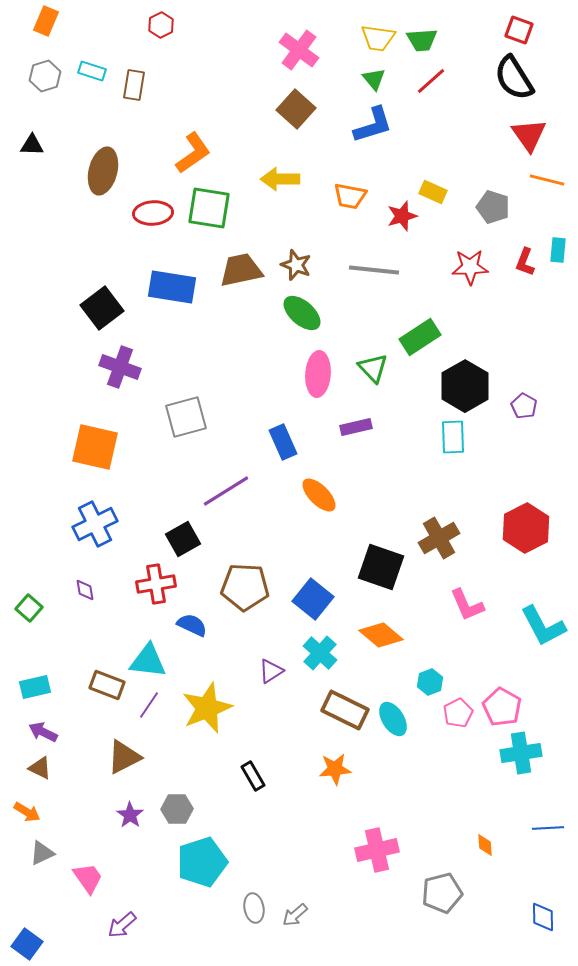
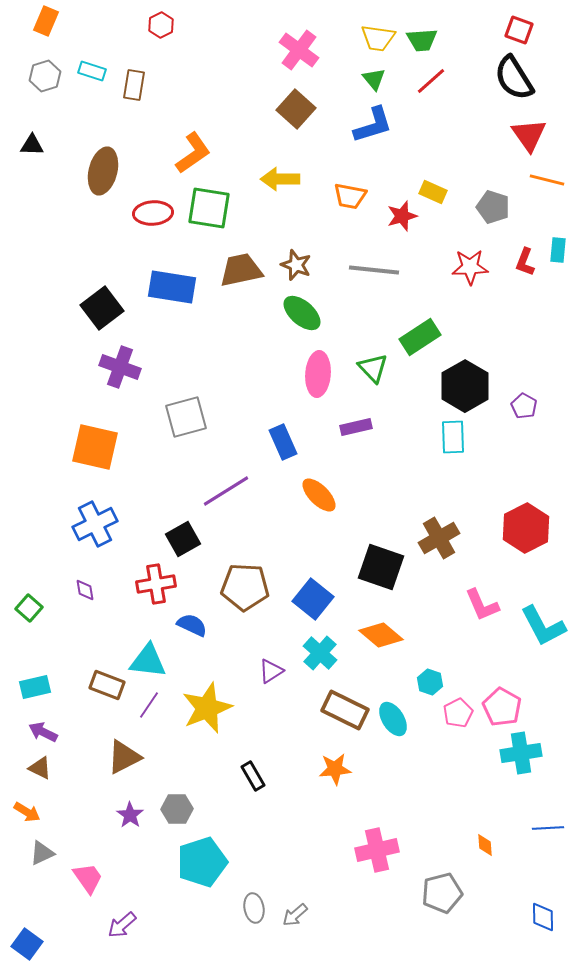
pink L-shape at (467, 605): moved 15 px right
cyan hexagon at (430, 682): rotated 20 degrees counterclockwise
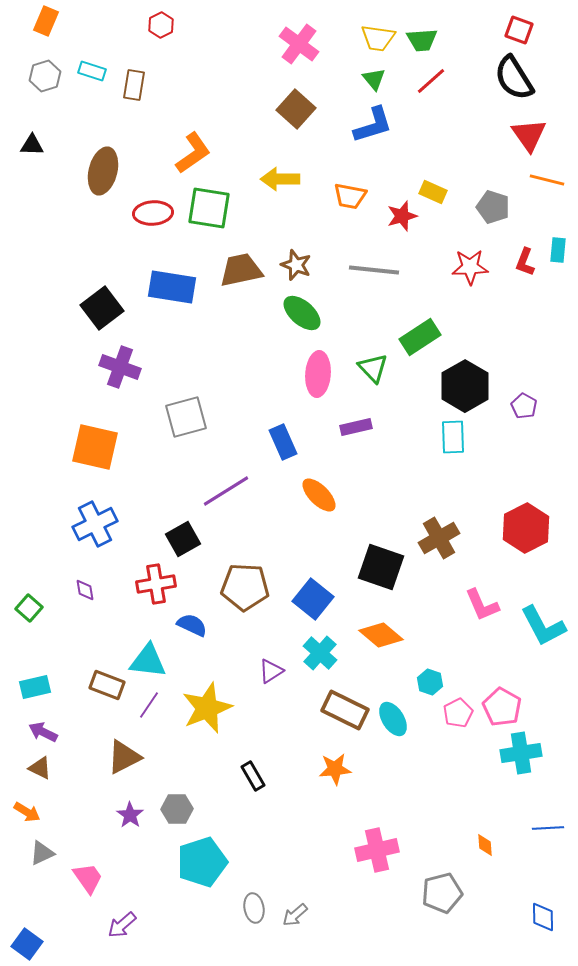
pink cross at (299, 50): moved 6 px up
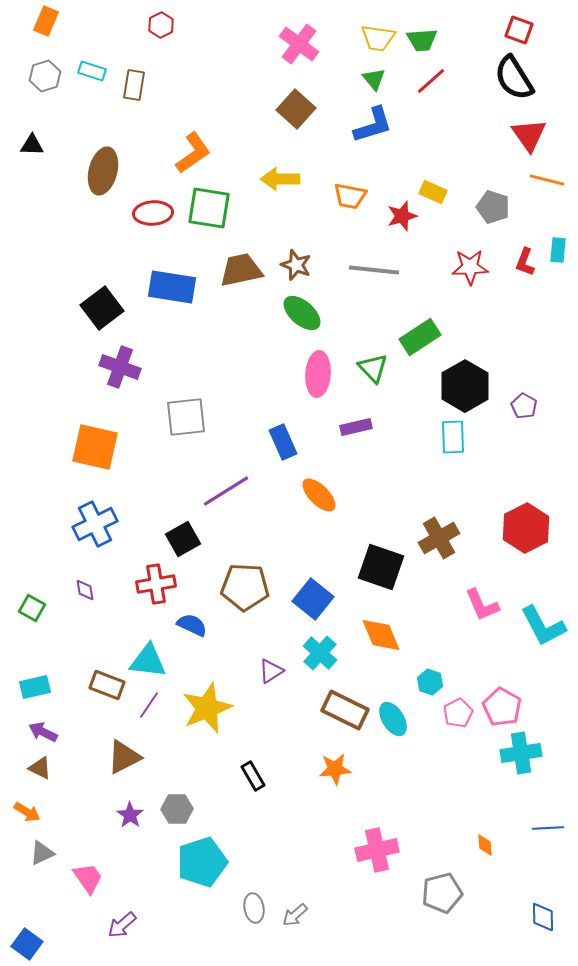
gray square at (186, 417): rotated 9 degrees clockwise
green square at (29, 608): moved 3 px right; rotated 12 degrees counterclockwise
orange diamond at (381, 635): rotated 27 degrees clockwise
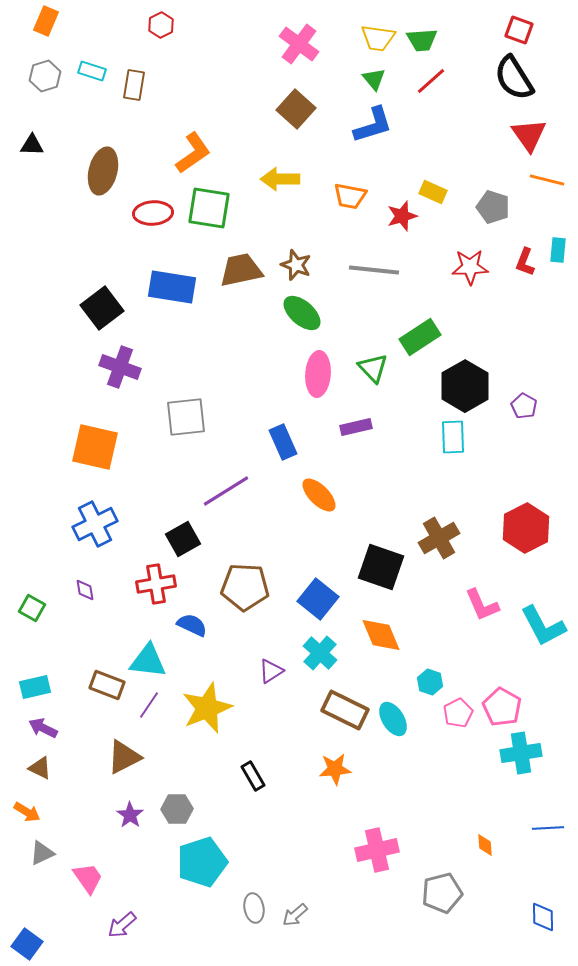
blue square at (313, 599): moved 5 px right
purple arrow at (43, 732): moved 4 px up
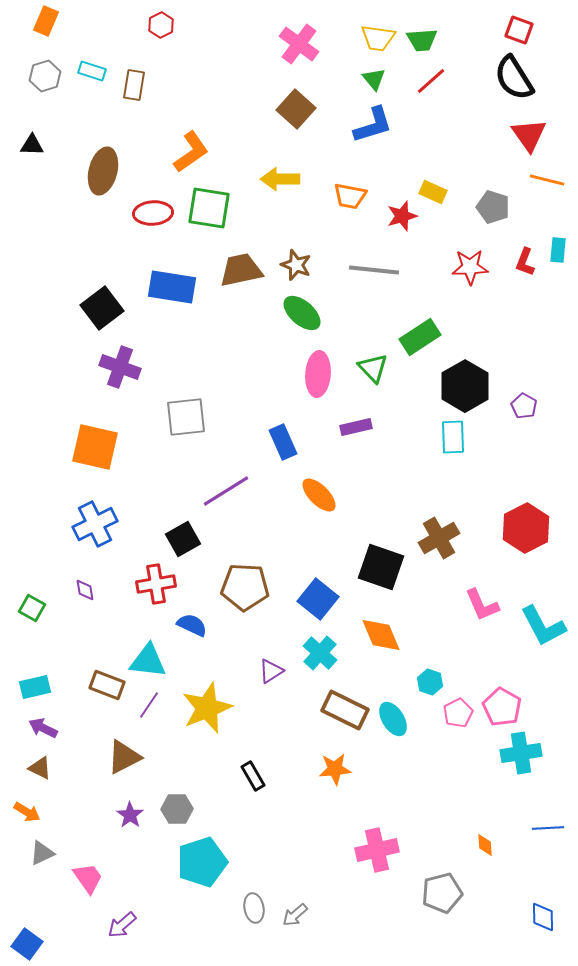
orange L-shape at (193, 153): moved 2 px left, 1 px up
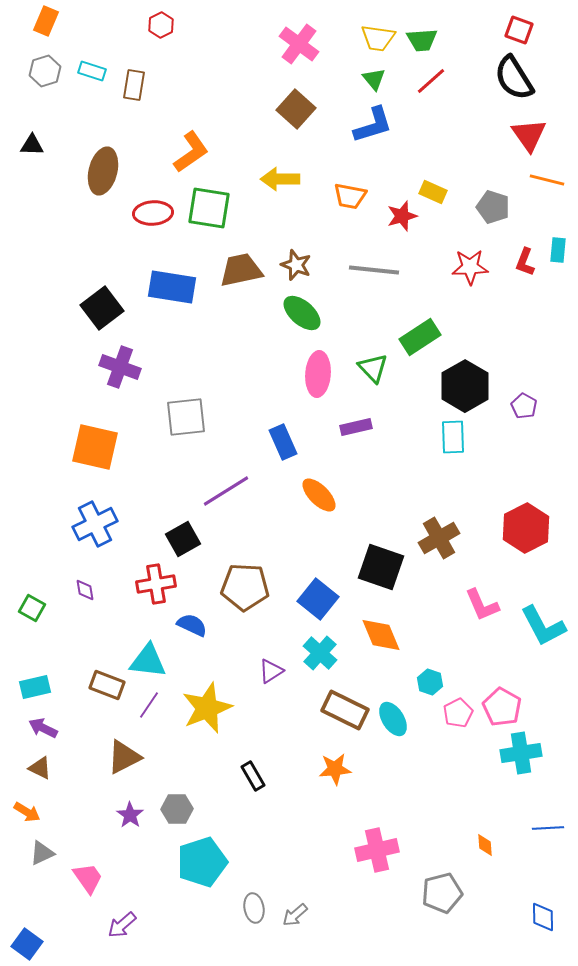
gray hexagon at (45, 76): moved 5 px up
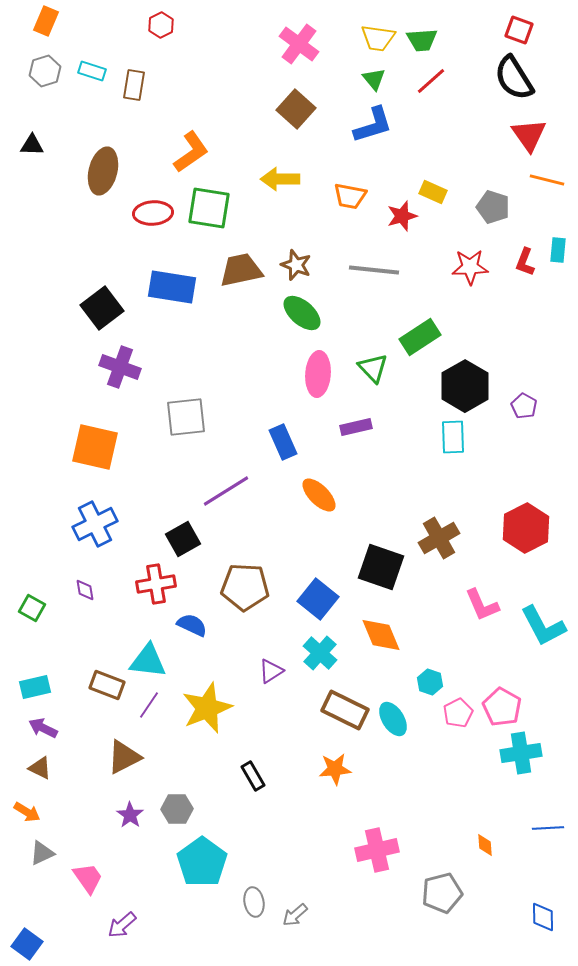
cyan pentagon at (202, 862): rotated 18 degrees counterclockwise
gray ellipse at (254, 908): moved 6 px up
